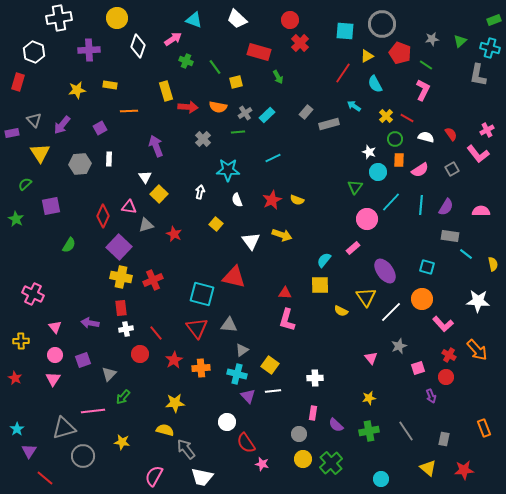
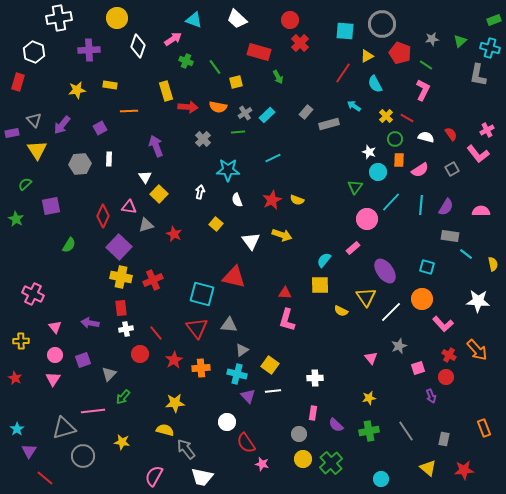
yellow triangle at (40, 153): moved 3 px left, 3 px up
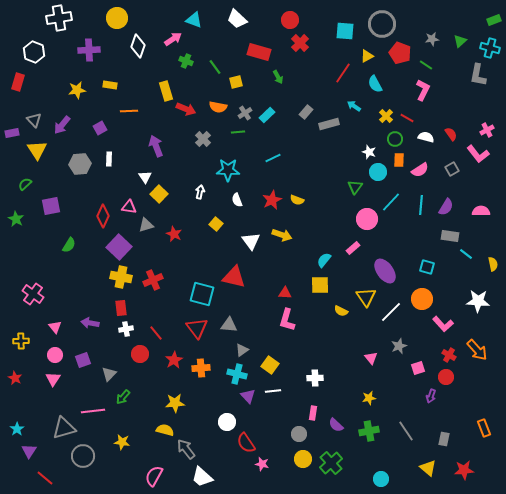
red arrow at (188, 107): moved 2 px left, 2 px down; rotated 18 degrees clockwise
pink cross at (33, 294): rotated 10 degrees clockwise
purple arrow at (431, 396): rotated 40 degrees clockwise
white trapezoid at (202, 477): rotated 30 degrees clockwise
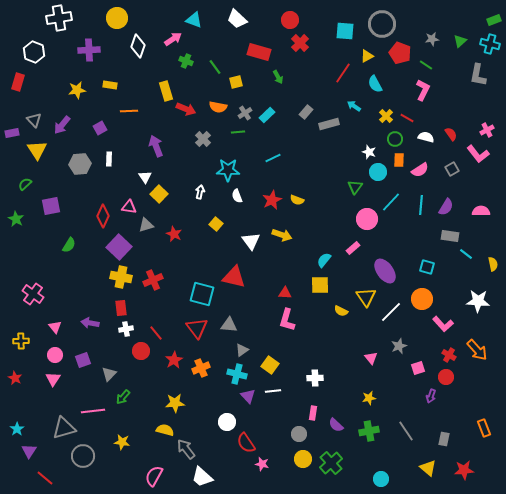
cyan cross at (490, 48): moved 4 px up
white semicircle at (237, 200): moved 4 px up
red circle at (140, 354): moved 1 px right, 3 px up
orange cross at (201, 368): rotated 18 degrees counterclockwise
